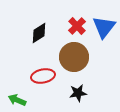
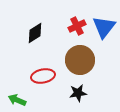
red cross: rotated 18 degrees clockwise
black diamond: moved 4 px left
brown circle: moved 6 px right, 3 px down
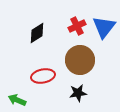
black diamond: moved 2 px right
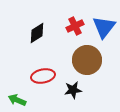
red cross: moved 2 px left
brown circle: moved 7 px right
black star: moved 5 px left, 3 px up
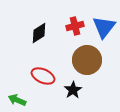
red cross: rotated 12 degrees clockwise
black diamond: moved 2 px right
red ellipse: rotated 35 degrees clockwise
black star: rotated 24 degrees counterclockwise
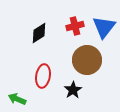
red ellipse: rotated 75 degrees clockwise
green arrow: moved 1 px up
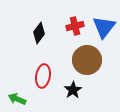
black diamond: rotated 20 degrees counterclockwise
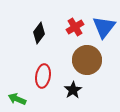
red cross: moved 1 px down; rotated 18 degrees counterclockwise
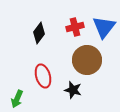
red cross: rotated 18 degrees clockwise
red ellipse: rotated 25 degrees counterclockwise
black star: rotated 24 degrees counterclockwise
green arrow: rotated 90 degrees counterclockwise
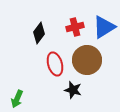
blue triangle: rotated 20 degrees clockwise
red ellipse: moved 12 px right, 12 px up
